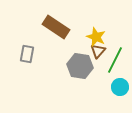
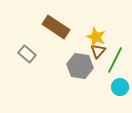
gray rectangle: rotated 60 degrees counterclockwise
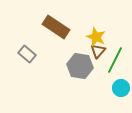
cyan circle: moved 1 px right, 1 px down
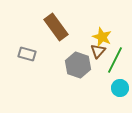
brown rectangle: rotated 20 degrees clockwise
yellow star: moved 6 px right
gray rectangle: rotated 24 degrees counterclockwise
gray hexagon: moved 2 px left, 1 px up; rotated 10 degrees clockwise
cyan circle: moved 1 px left
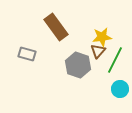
yellow star: rotated 30 degrees counterclockwise
cyan circle: moved 1 px down
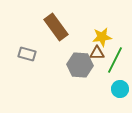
brown triangle: moved 1 px left, 2 px down; rotated 49 degrees clockwise
gray hexagon: moved 2 px right; rotated 15 degrees counterclockwise
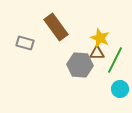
yellow star: moved 2 px left, 1 px down; rotated 30 degrees clockwise
gray rectangle: moved 2 px left, 11 px up
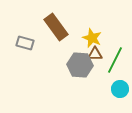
yellow star: moved 8 px left
brown triangle: moved 2 px left, 1 px down
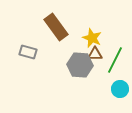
gray rectangle: moved 3 px right, 9 px down
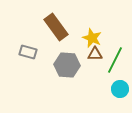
gray hexagon: moved 13 px left
